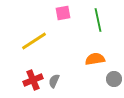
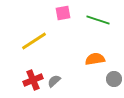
green line: rotated 60 degrees counterclockwise
gray semicircle: rotated 24 degrees clockwise
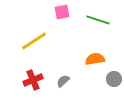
pink square: moved 1 px left, 1 px up
gray semicircle: moved 9 px right
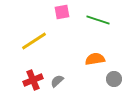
gray semicircle: moved 6 px left
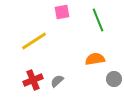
green line: rotated 50 degrees clockwise
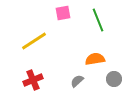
pink square: moved 1 px right, 1 px down
gray semicircle: moved 20 px right
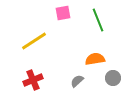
gray circle: moved 1 px left, 1 px up
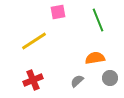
pink square: moved 5 px left, 1 px up
orange semicircle: moved 1 px up
gray circle: moved 3 px left
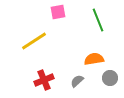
orange semicircle: moved 1 px left, 1 px down
red cross: moved 11 px right
